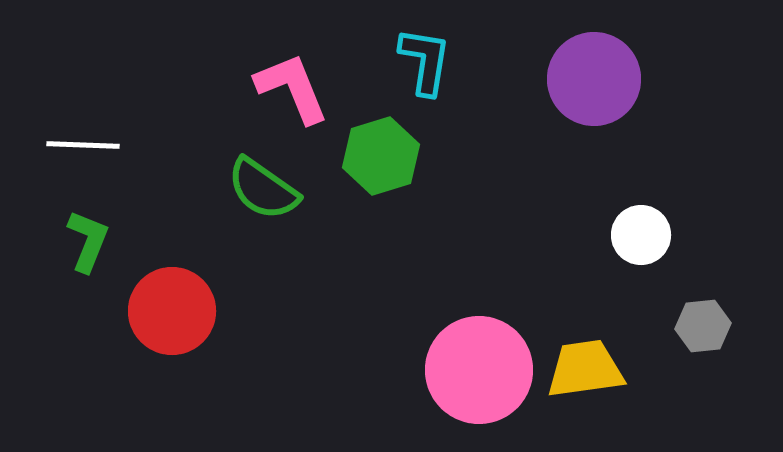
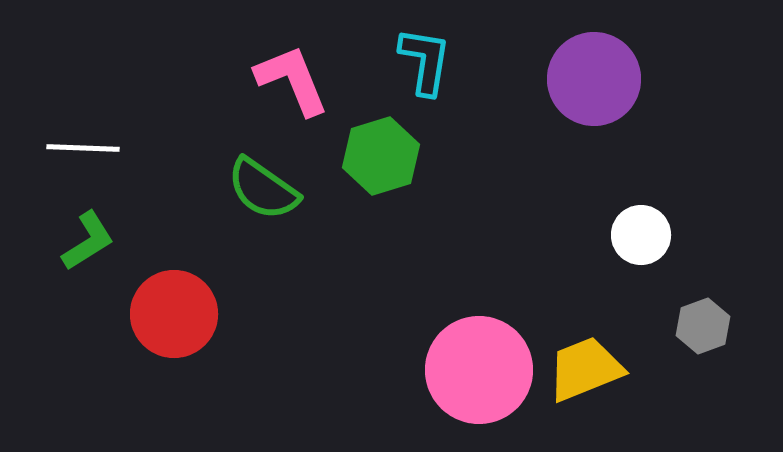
pink L-shape: moved 8 px up
white line: moved 3 px down
green L-shape: rotated 36 degrees clockwise
red circle: moved 2 px right, 3 px down
gray hexagon: rotated 14 degrees counterclockwise
yellow trapezoid: rotated 14 degrees counterclockwise
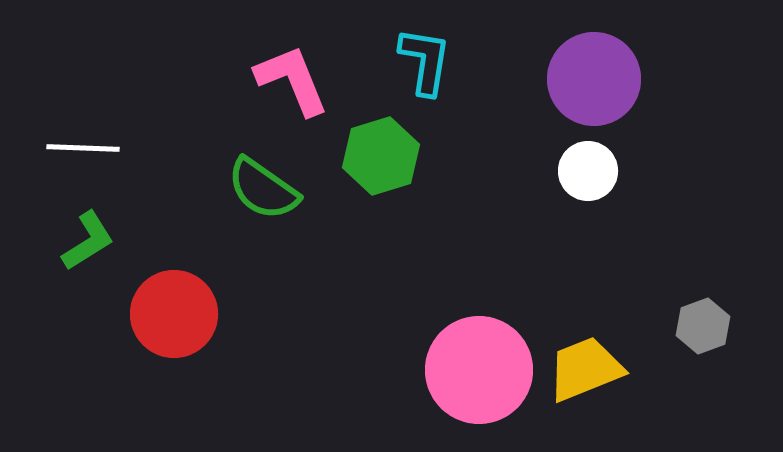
white circle: moved 53 px left, 64 px up
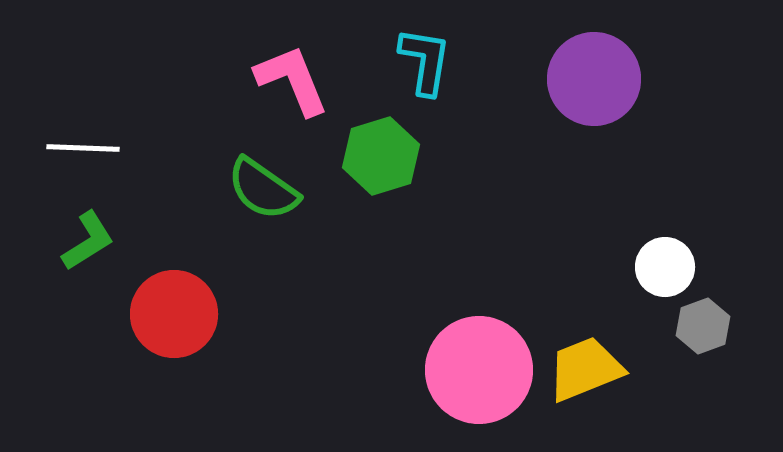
white circle: moved 77 px right, 96 px down
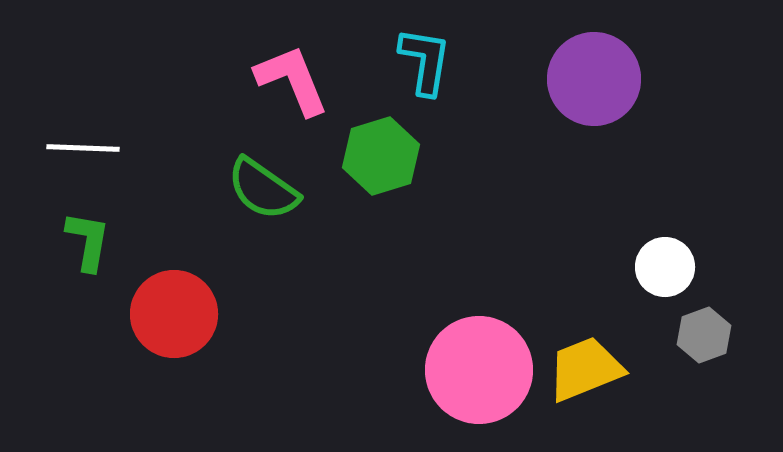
green L-shape: rotated 48 degrees counterclockwise
gray hexagon: moved 1 px right, 9 px down
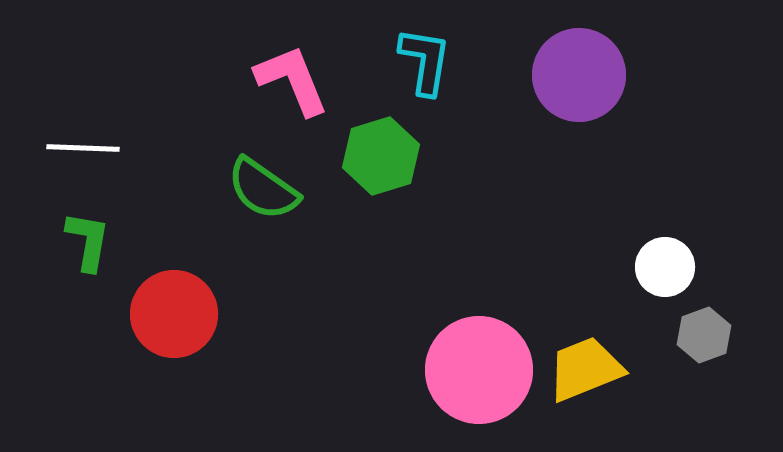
purple circle: moved 15 px left, 4 px up
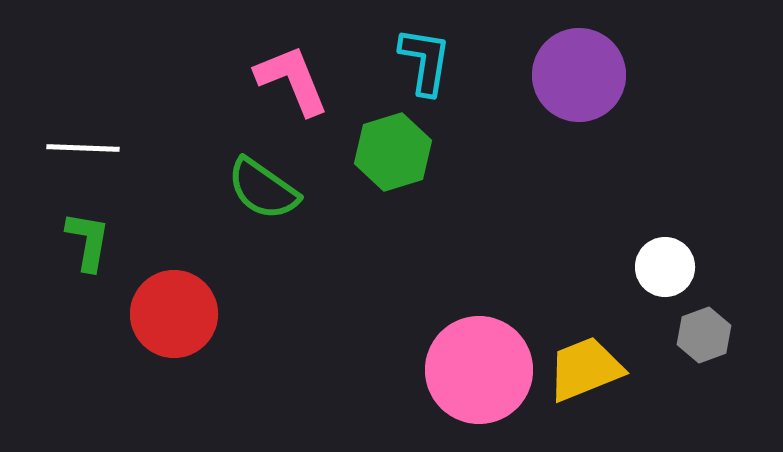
green hexagon: moved 12 px right, 4 px up
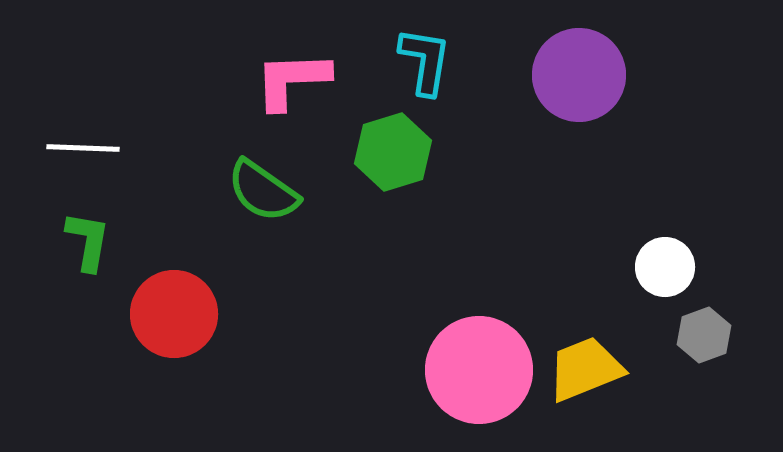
pink L-shape: rotated 70 degrees counterclockwise
green semicircle: moved 2 px down
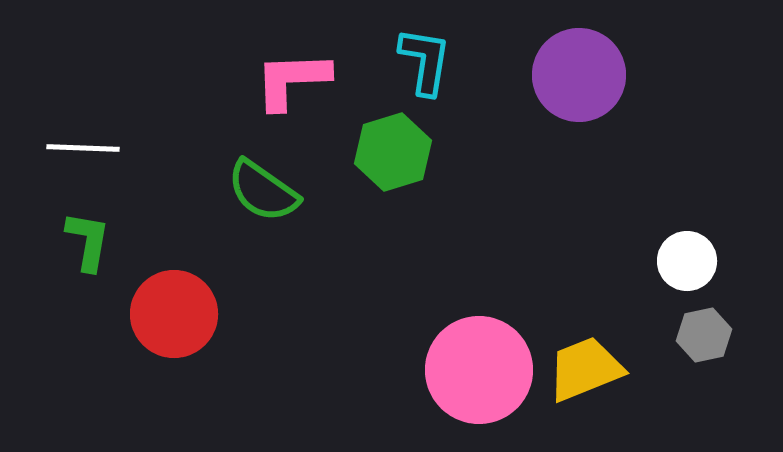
white circle: moved 22 px right, 6 px up
gray hexagon: rotated 8 degrees clockwise
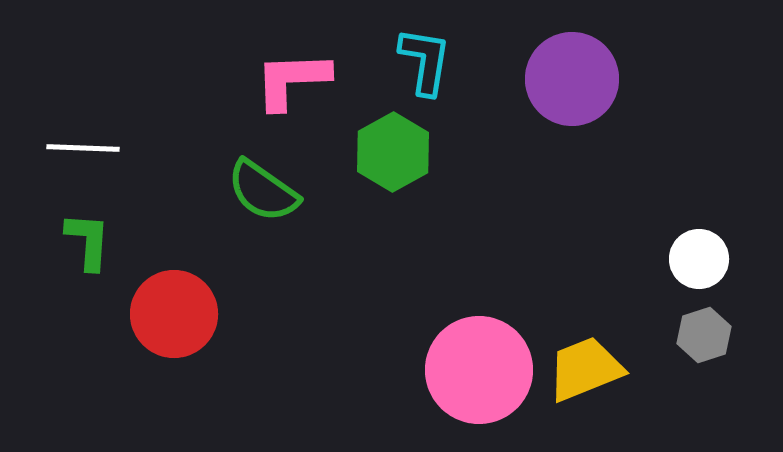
purple circle: moved 7 px left, 4 px down
green hexagon: rotated 12 degrees counterclockwise
green L-shape: rotated 6 degrees counterclockwise
white circle: moved 12 px right, 2 px up
gray hexagon: rotated 6 degrees counterclockwise
